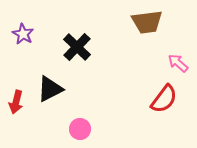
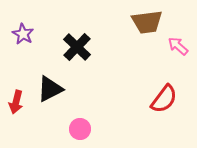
pink arrow: moved 17 px up
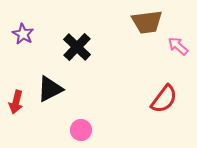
pink circle: moved 1 px right, 1 px down
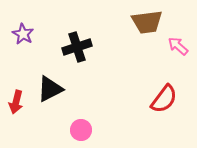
black cross: rotated 28 degrees clockwise
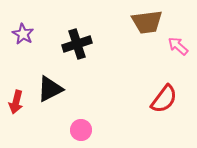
black cross: moved 3 px up
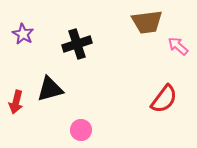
black triangle: rotated 12 degrees clockwise
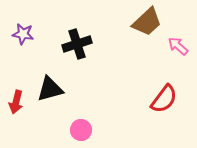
brown trapezoid: rotated 36 degrees counterclockwise
purple star: rotated 20 degrees counterclockwise
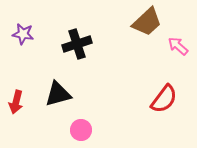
black triangle: moved 8 px right, 5 px down
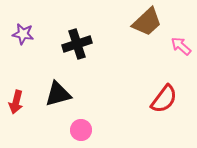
pink arrow: moved 3 px right
